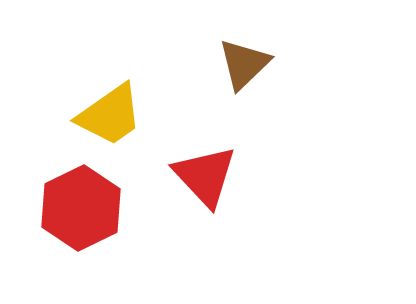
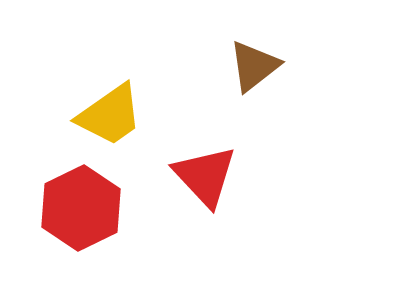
brown triangle: moved 10 px right, 2 px down; rotated 6 degrees clockwise
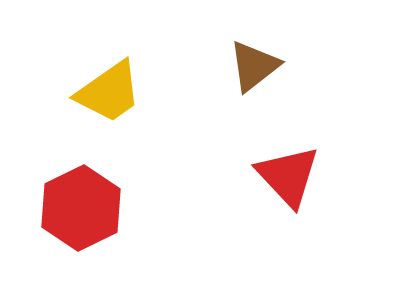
yellow trapezoid: moved 1 px left, 23 px up
red triangle: moved 83 px right
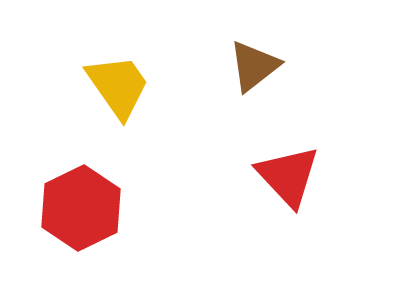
yellow trapezoid: moved 9 px right, 6 px up; rotated 90 degrees counterclockwise
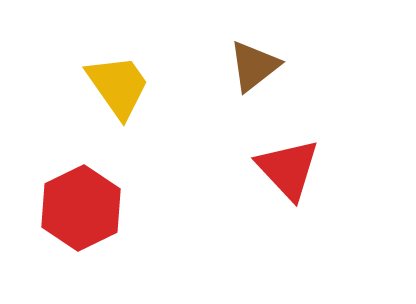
red triangle: moved 7 px up
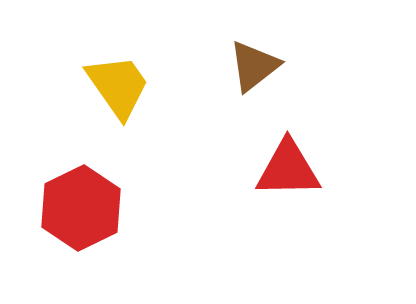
red triangle: rotated 48 degrees counterclockwise
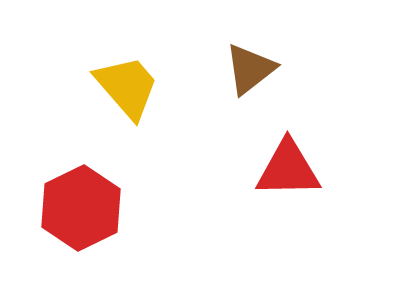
brown triangle: moved 4 px left, 3 px down
yellow trapezoid: moved 9 px right, 1 px down; rotated 6 degrees counterclockwise
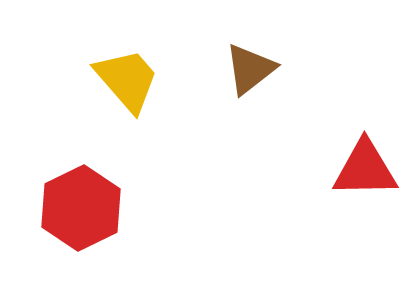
yellow trapezoid: moved 7 px up
red triangle: moved 77 px right
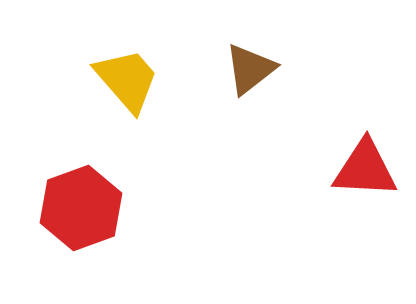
red triangle: rotated 4 degrees clockwise
red hexagon: rotated 6 degrees clockwise
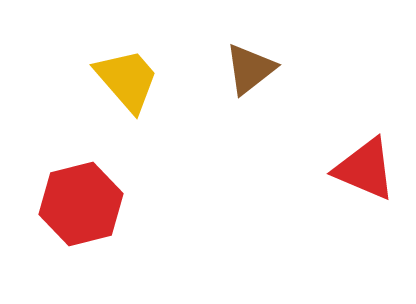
red triangle: rotated 20 degrees clockwise
red hexagon: moved 4 px up; rotated 6 degrees clockwise
